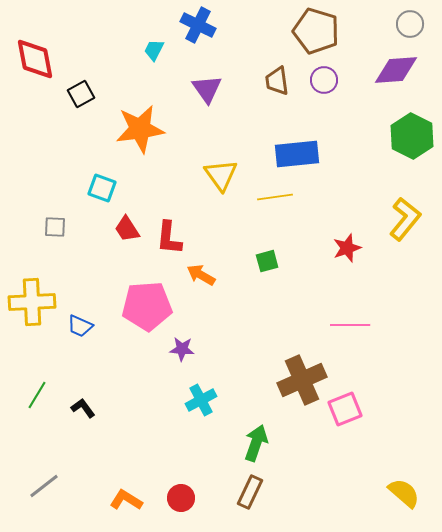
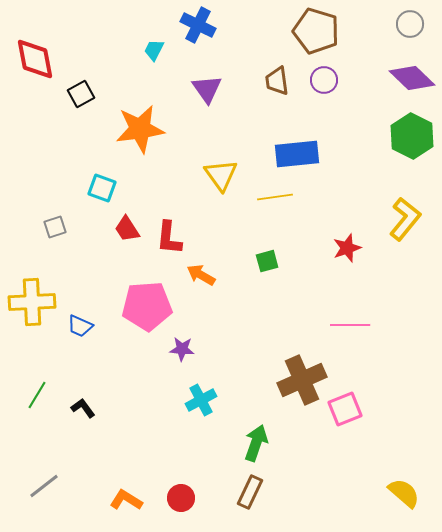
purple diamond: moved 16 px right, 8 px down; rotated 48 degrees clockwise
gray square: rotated 20 degrees counterclockwise
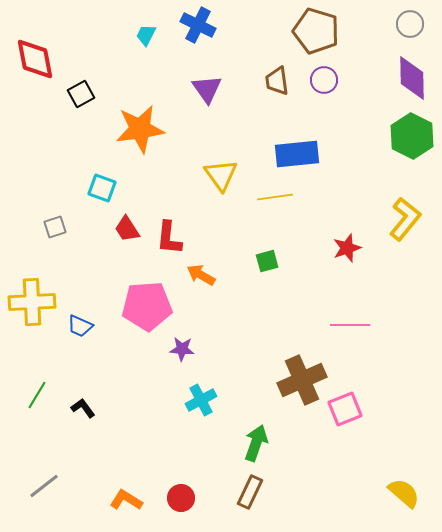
cyan trapezoid: moved 8 px left, 15 px up
purple diamond: rotated 45 degrees clockwise
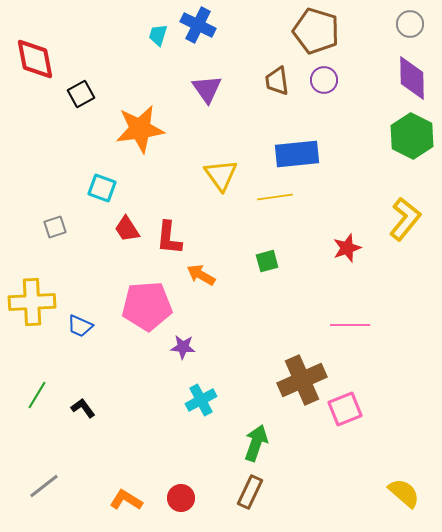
cyan trapezoid: moved 12 px right; rotated 10 degrees counterclockwise
purple star: moved 1 px right, 2 px up
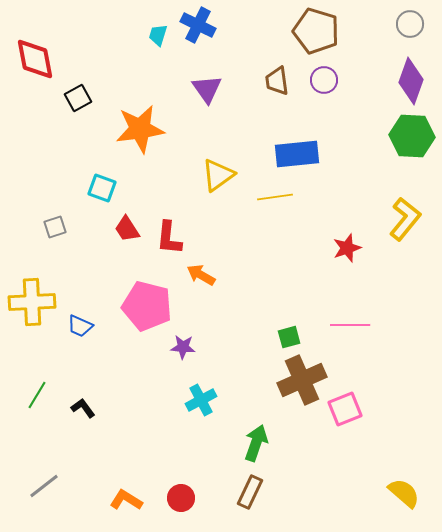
purple diamond: moved 1 px left, 3 px down; rotated 21 degrees clockwise
black square: moved 3 px left, 4 px down
green hexagon: rotated 24 degrees counterclockwise
yellow triangle: moved 3 px left; rotated 30 degrees clockwise
green square: moved 22 px right, 76 px down
pink pentagon: rotated 18 degrees clockwise
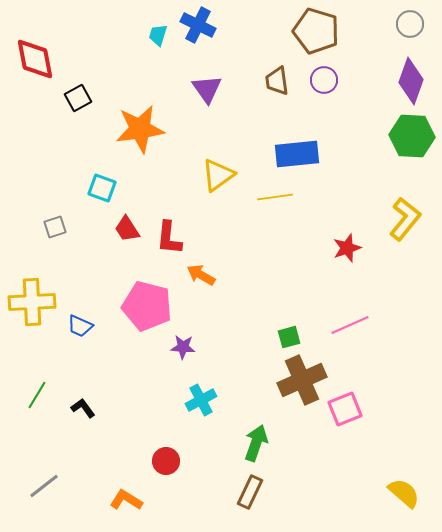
pink line: rotated 24 degrees counterclockwise
red circle: moved 15 px left, 37 px up
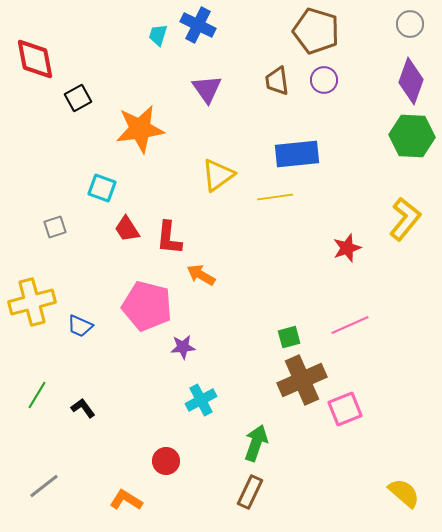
yellow cross: rotated 12 degrees counterclockwise
purple star: rotated 10 degrees counterclockwise
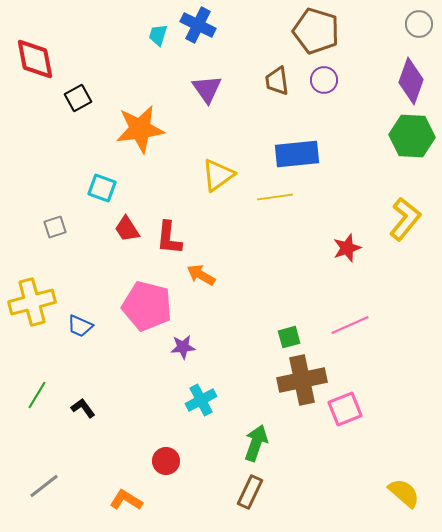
gray circle: moved 9 px right
brown cross: rotated 12 degrees clockwise
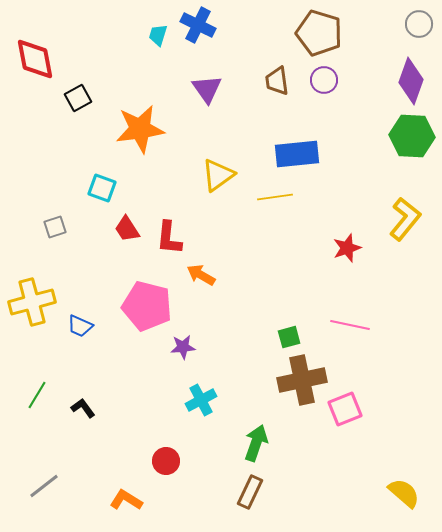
brown pentagon: moved 3 px right, 2 px down
pink line: rotated 36 degrees clockwise
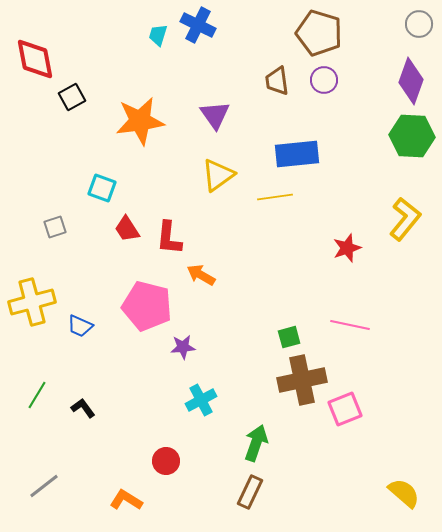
purple triangle: moved 8 px right, 26 px down
black square: moved 6 px left, 1 px up
orange star: moved 8 px up
